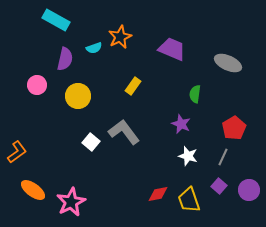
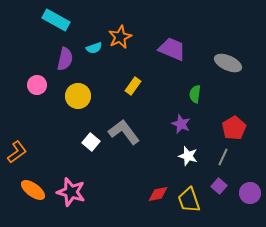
purple circle: moved 1 px right, 3 px down
pink star: moved 10 px up; rotated 28 degrees counterclockwise
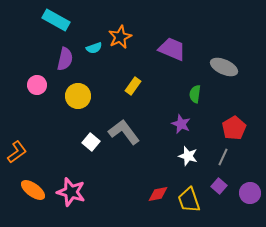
gray ellipse: moved 4 px left, 4 px down
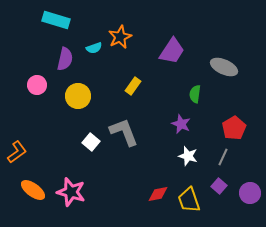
cyan rectangle: rotated 12 degrees counterclockwise
purple trapezoid: moved 2 px down; rotated 100 degrees clockwise
gray L-shape: rotated 16 degrees clockwise
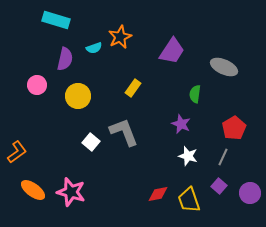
yellow rectangle: moved 2 px down
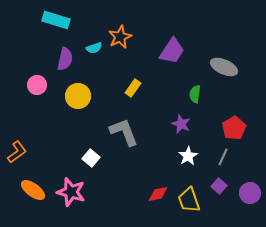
white square: moved 16 px down
white star: rotated 24 degrees clockwise
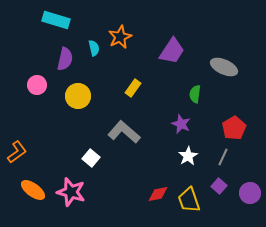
cyan semicircle: rotated 84 degrees counterclockwise
gray L-shape: rotated 28 degrees counterclockwise
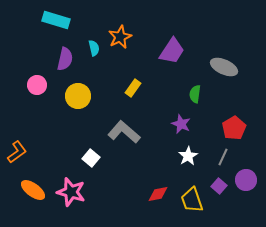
purple circle: moved 4 px left, 13 px up
yellow trapezoid: moved 3 px right
